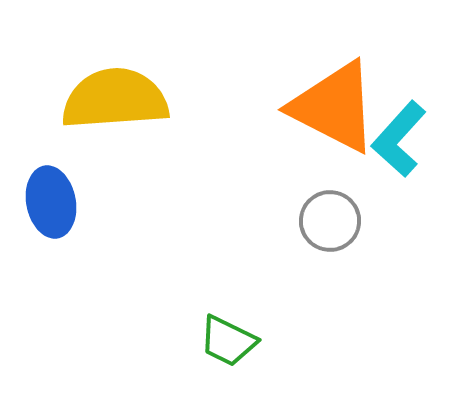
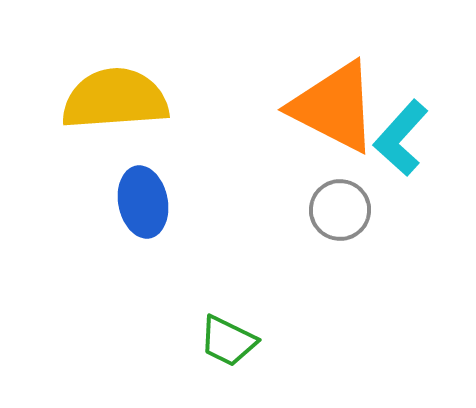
cyan L-shape: moved 2 px right, 1 px up
blue ellipse: moved 92 px right
gray circle: moved 10 px right, 11 px up
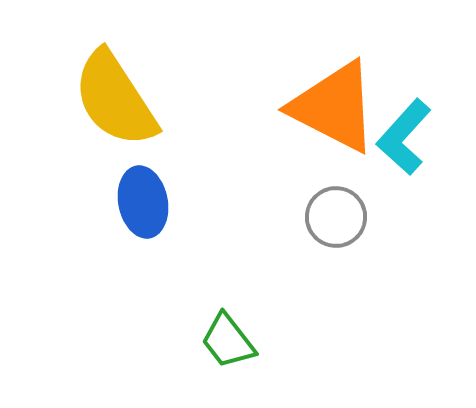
yellow semicircle: rotated 119 degrees counterclockwise
cyan L-shape: moved 3 px right, 1 px up
gray circle: moved 4 px left, 7 px down
green trapezoid: rotated 26 degrees clockwise
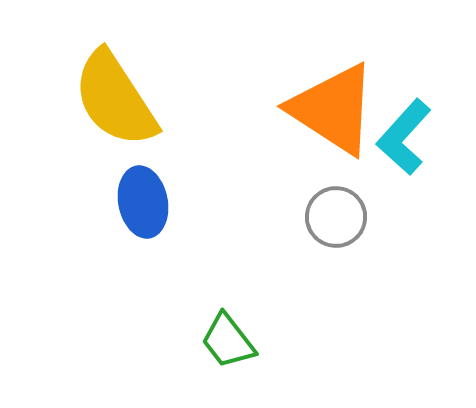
orange triangle: moved 1 px left, 2 px down; rotated 6 degrees clockwise
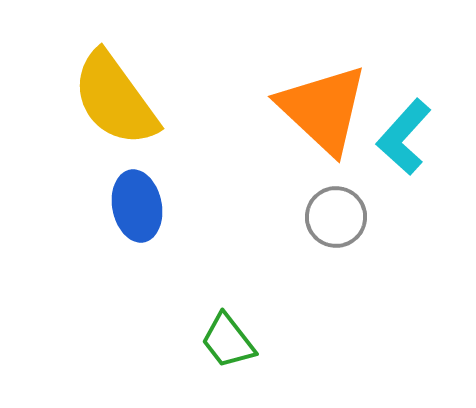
yellow semicircle: rotated 3 degrees counterclockwise
orange triangle: moved 10 px left; rotated 10 degrees clockwise
blue ellipse: moved 6 px left, 4 px down
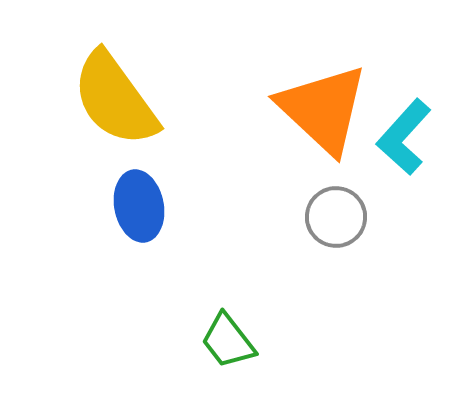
blue ellipse: moved 2 px right
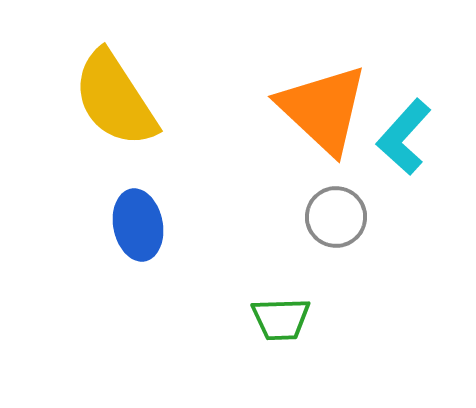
yellow semicircle: rotated 3 degrees clockwise
blue ellipse: moved 1 px left, 19 px down
green trapezoid: moved 53 px right, 22 px up; rotated 54 degrees counterclockwise
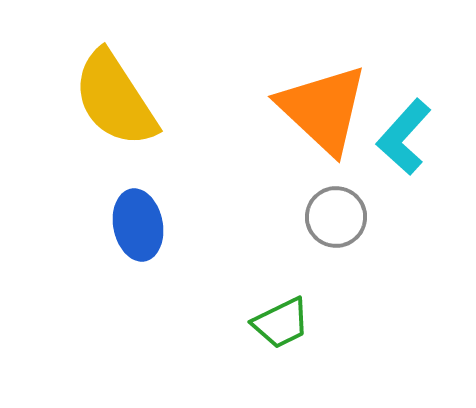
green trapezoid: moved 4 px down; rotated 24 degrees counterclockwise
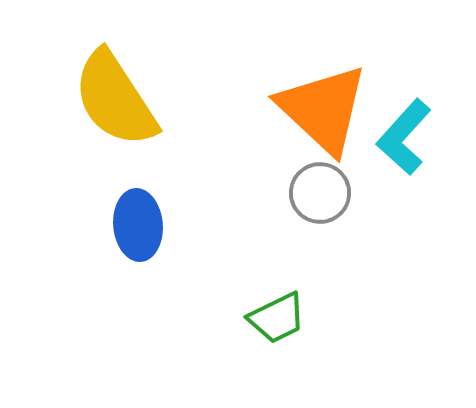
gray circle: moved 16 px left, 24 px up
blue ellipse: rotated 6 degrees clockwise
green trapezoid: moved 4 px left, 5 px up
